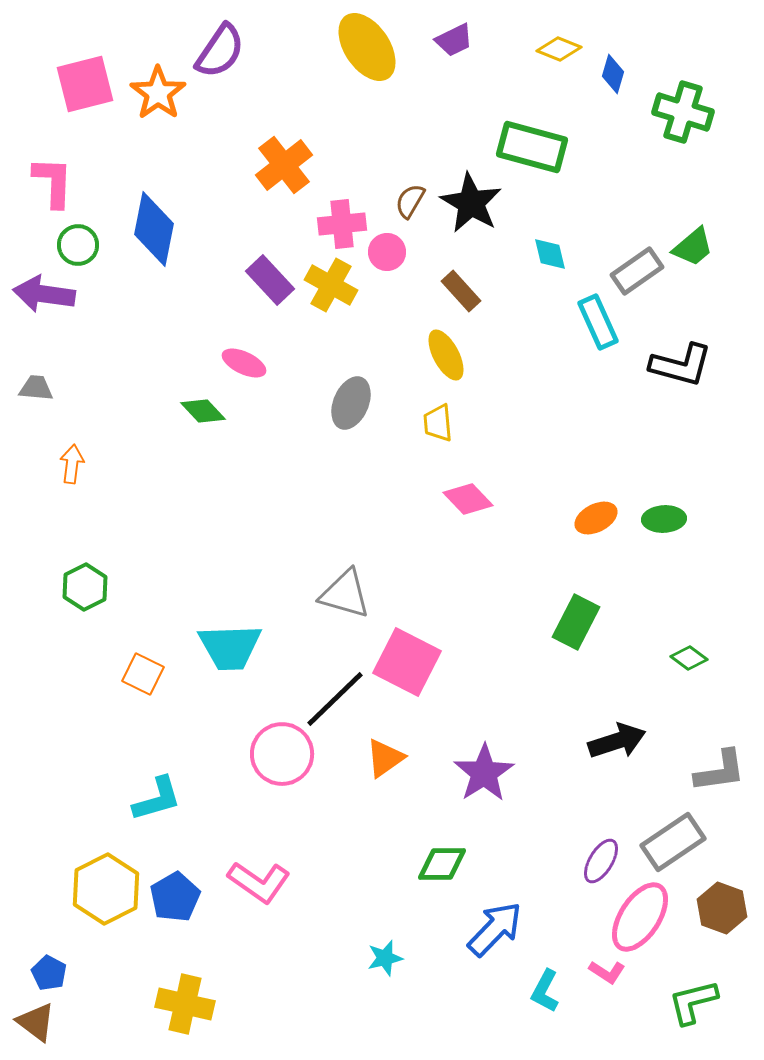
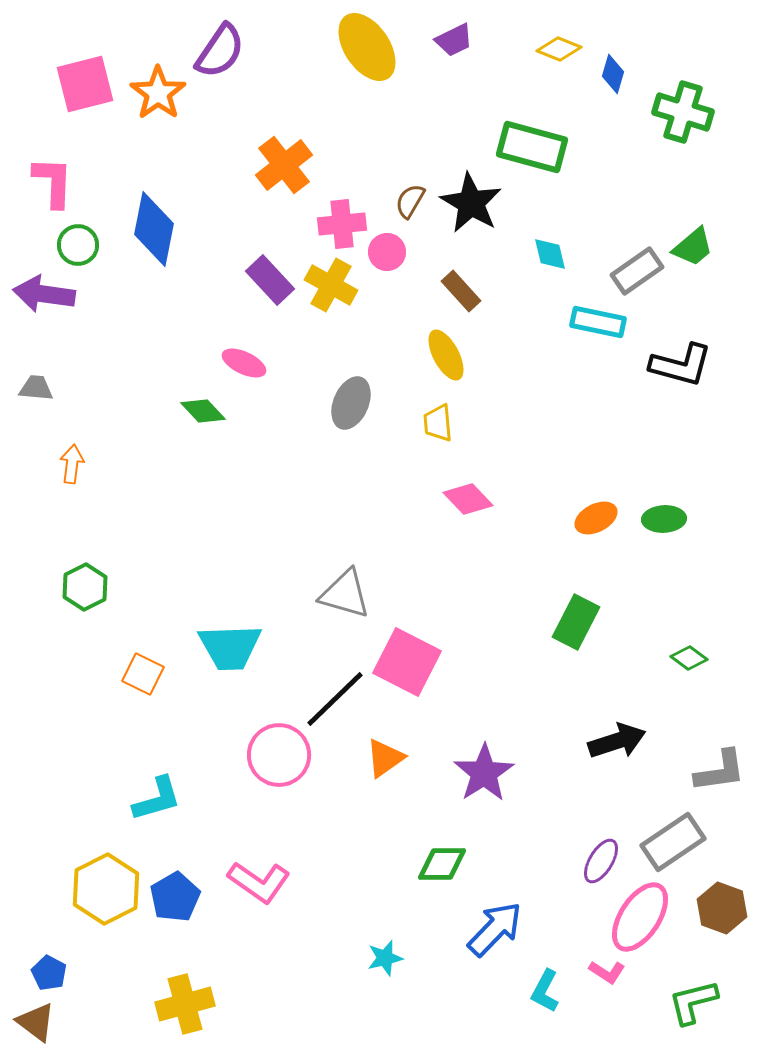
cyan rectangle at (598, 322): rotated 54 degrees counterclockwise
pink circle at (282, 754): moved 3 px left, 1 px down
yellow cross at (185, 1004): rotated 28 degrees counterclockwise
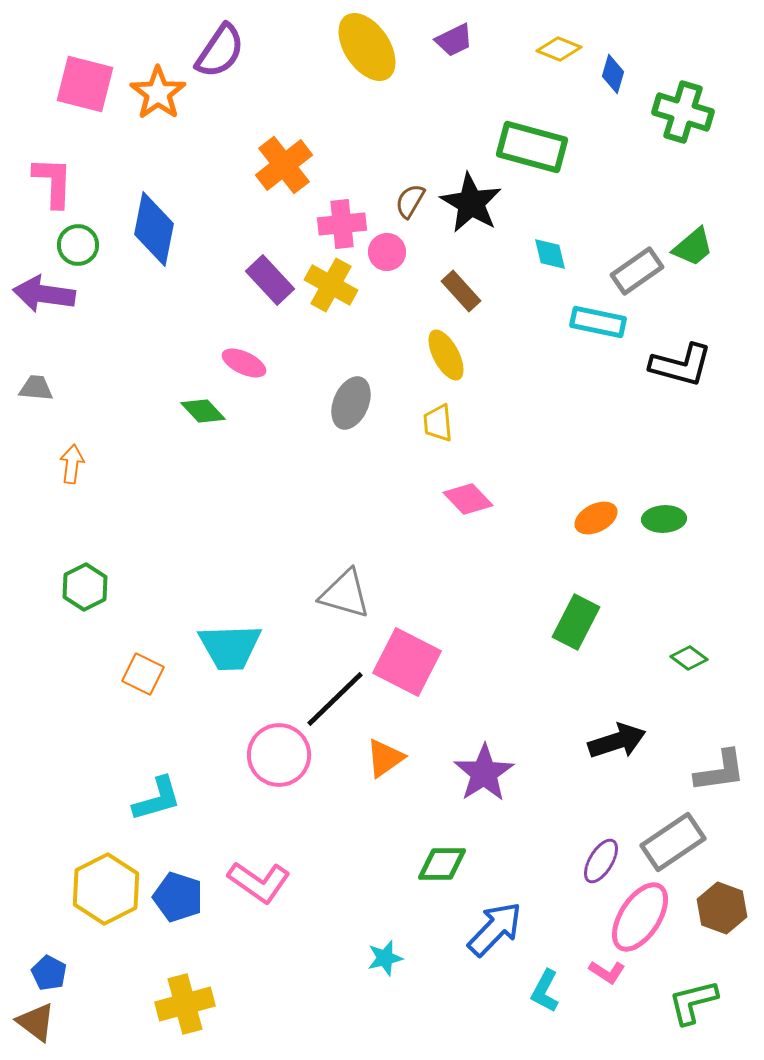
pink square at (85, 84): rotated 28 degrees clockwise
blue pentagon at (175, 897): moved 3 px right; rotated 24 degrees counterclockwise
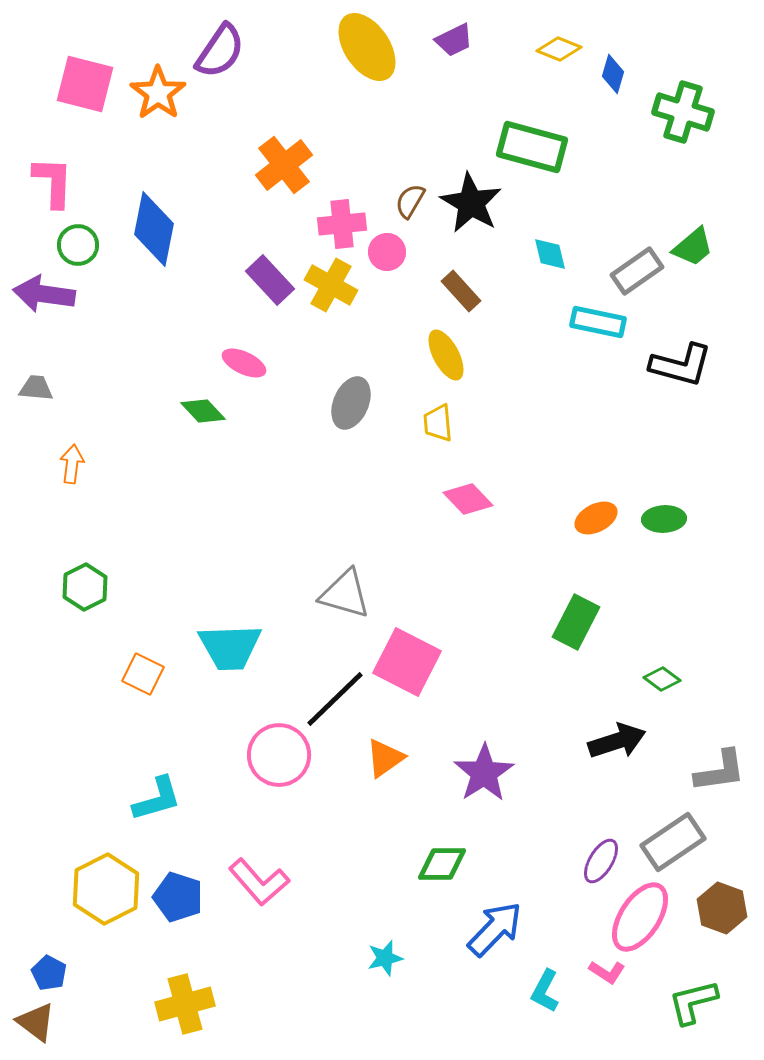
green diamond at (689, 658): moved 27 px left, 21 px down
pink L-shape at (259, 882): rotated 14 degrees clockwise
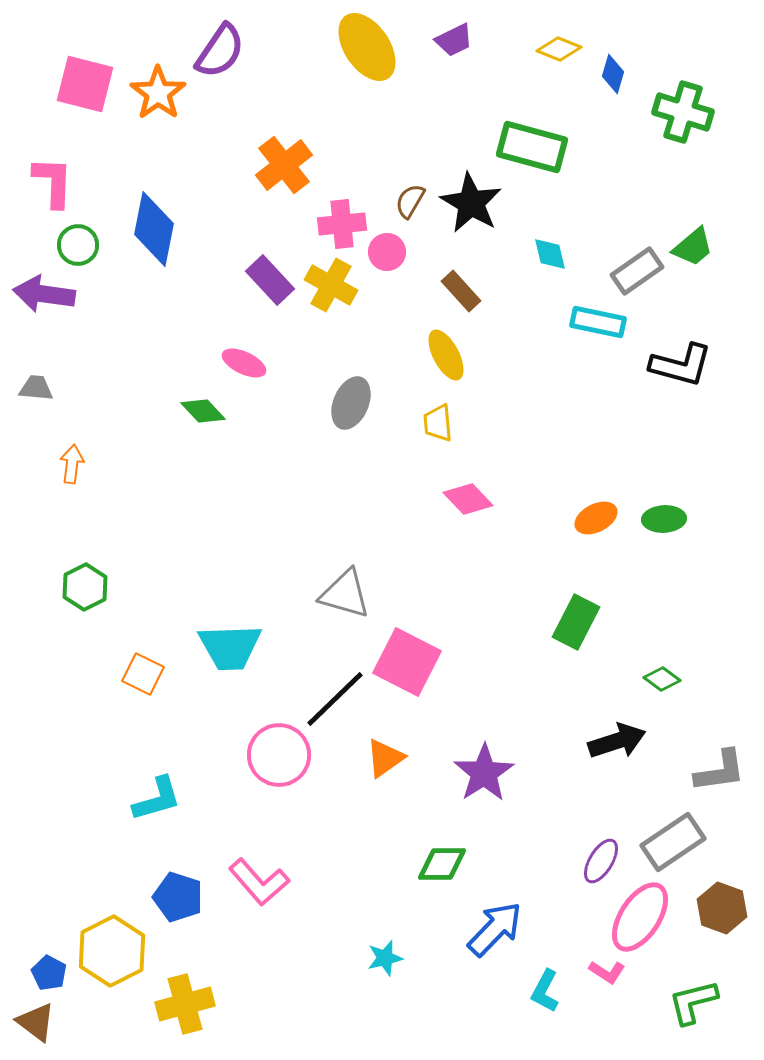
yellow hexagon at (106, 889): moved 6 px right, 62 px down
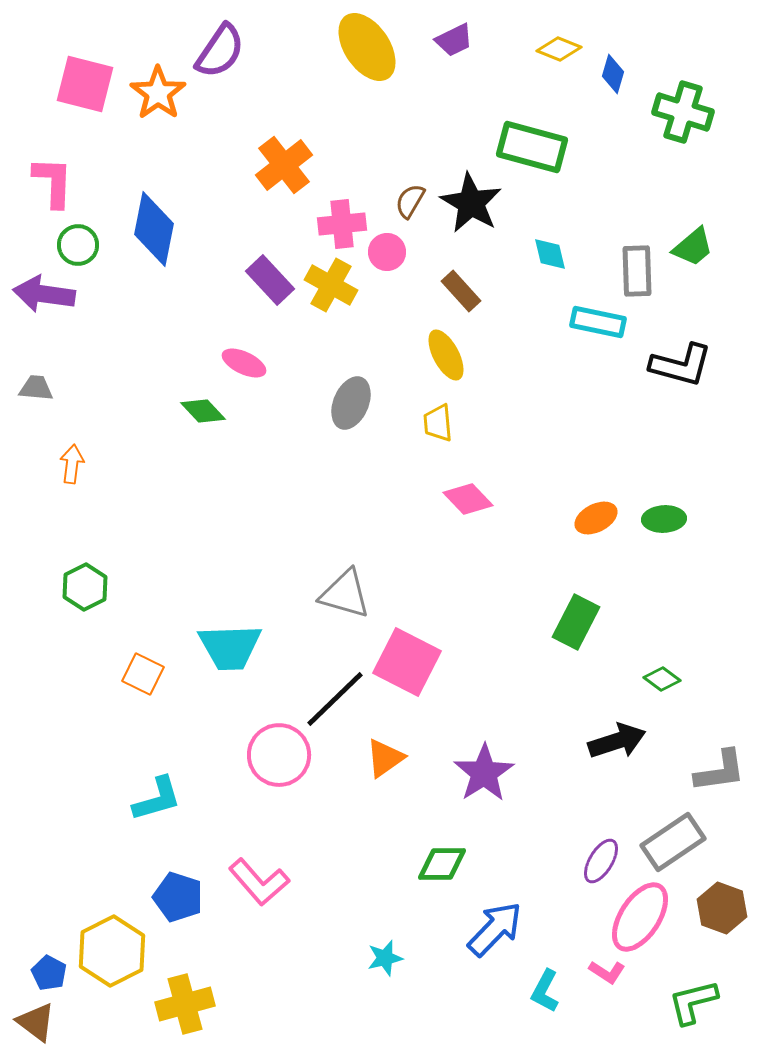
gray rectangle at (637, 271): rotated 57 degrees counterclockwise
